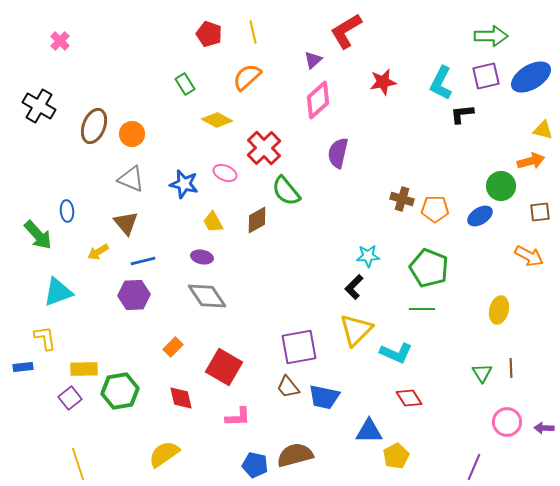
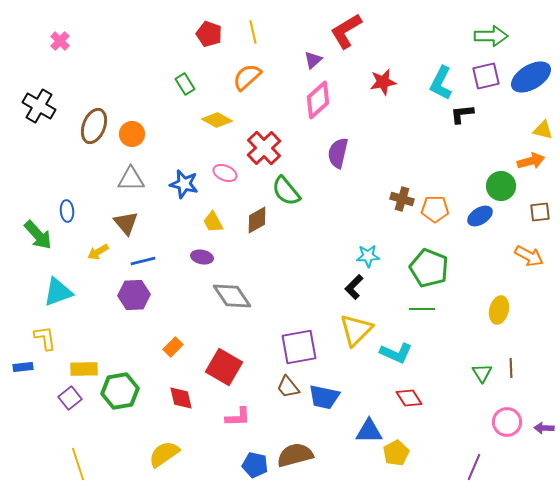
gray triangle at (131, 179): rotated 24 degrees counterclockwise
gray diamond at (207, 296): moved 25 px right
yellow pentagon at (396, 456): moved 3 px up
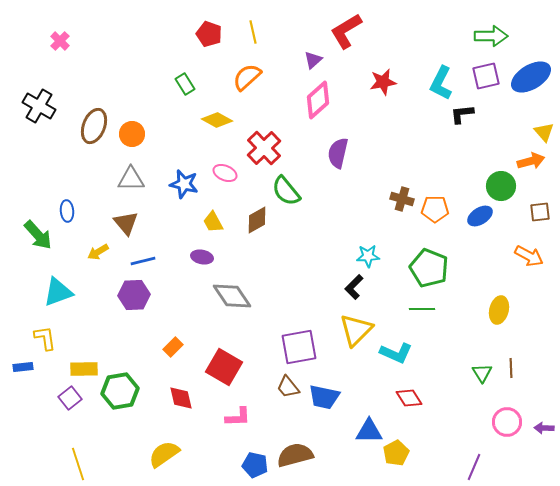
yellow triangle at (543, 130): moved 1 px right, 2 px down; rotated 35 degrees clockwise
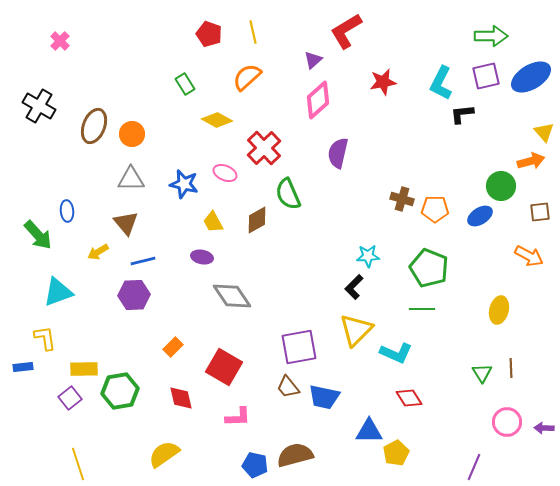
green semicircle at (286, 191): moved 2 px right, 3 px down; rotated 16 degrees clockwise
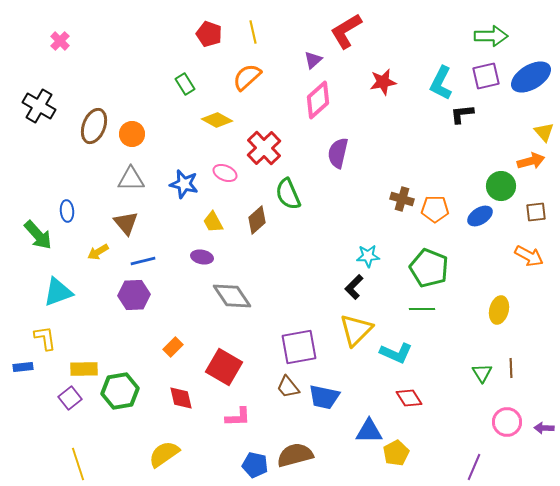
brown square at (540, 212): moved 4 px left
brown diamond at (257, 220): rotated 12 degrees counterclockwise
